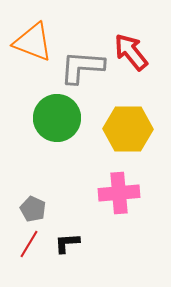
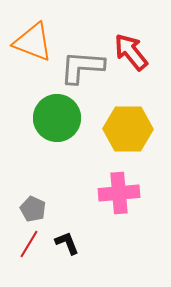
black L-shape: rotated 72 degrees clockwise
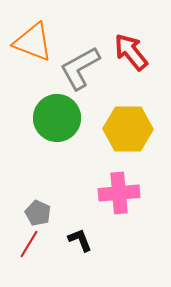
gray L-shape: moved 2 px left, 1 px down; rotated 33 degrees counterclockwise
gray pentagon: moved 5 px right, 4 px down
black L-shape: moved 13 px right, 3 px up
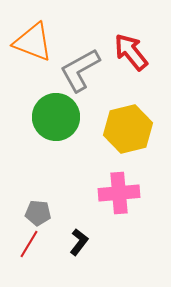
gray L-shape: moved 2 px down
green circle: moved 1 px left, 1 px up
yellow hexagon: rotated 15 degrees counterclockwise
gray pentagon: rotated 20 degrees counterclockwise
black L-shape: moved 1 px left, 2 px down; rotated 60 degrees clockwise
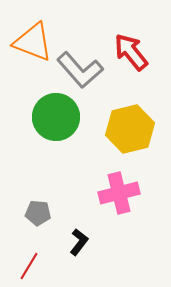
gray L-shape: rotated 102 degrees counterclockwise
yellow hexagon: moved 2 px right
pink cross: rotated 9 degrees counterclockwise
red line: moved 22 px down
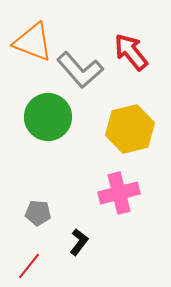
green circle: moved 8 px left
red line: rotated 8 degrees clockwise
